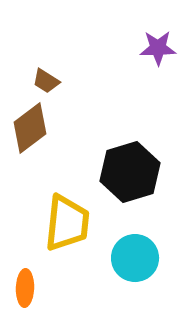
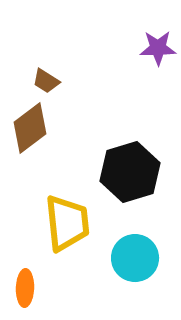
yellow trapezoid: rotated 12 degrees counterclockwise
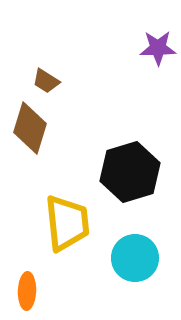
brown diamond: rotated 36 degrees counterclockwise
orange ellipse: moved 2 px right, 3 px down
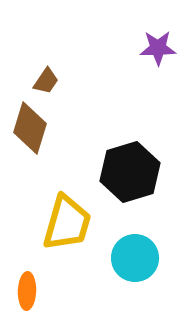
brown trapezoid: rotated 88 degrees counterclockwise
yellow trapezoid: rotated 22 degrees clockwise
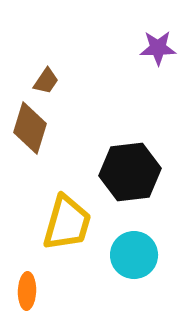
black hexagon: rotated 10 degrees clockwise
cyan circle: moved 1 px left, 3 px up
